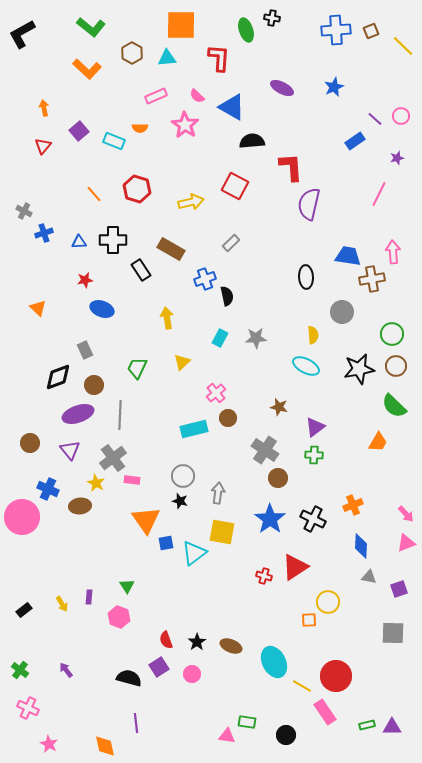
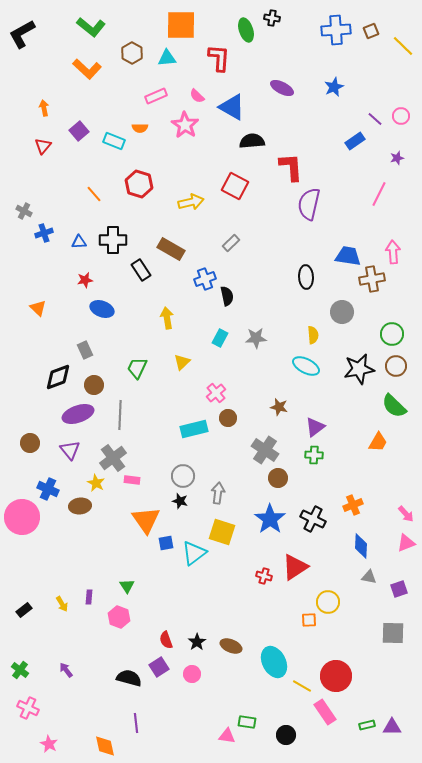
red hexagon at (137, 189): moved 2 px right, 5 px up
yellow square at (222, 532): rotated 8 degrees clockwise
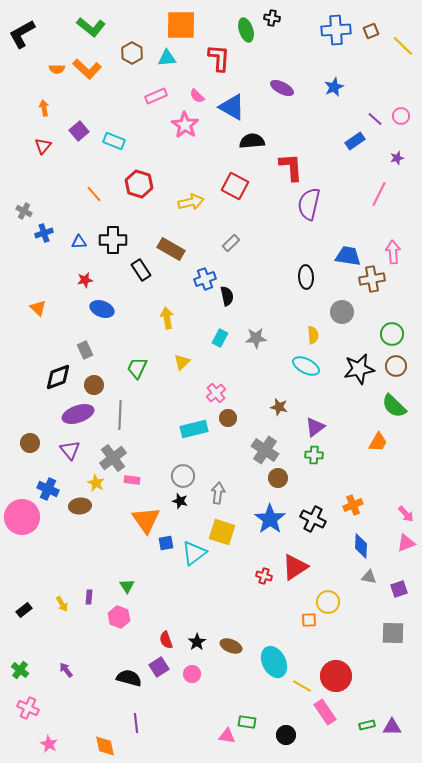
orange semicircle at (140, 128): moved 83 px left, 59 px up
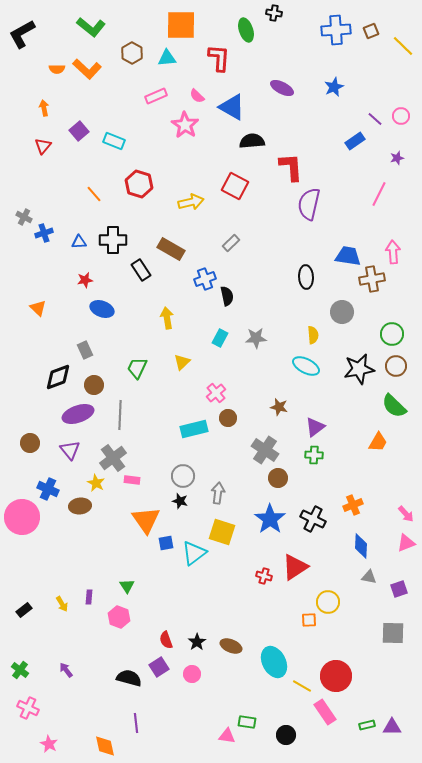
black cross at (272, 18): moved 2 px right, 5 px up
gray cross at (24, 211): moved 6 px down
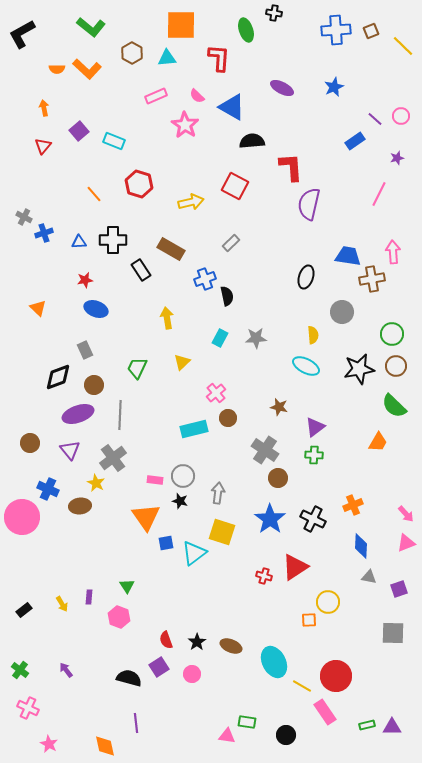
black ellipse at (306, 277): rotated 20 degrees clockwise
blue ellipse at (102, 309): moved 6 px left
pink rectangle at (132, 480): moved 23 px right
orange triangle at (146, 520): moved 3 px up
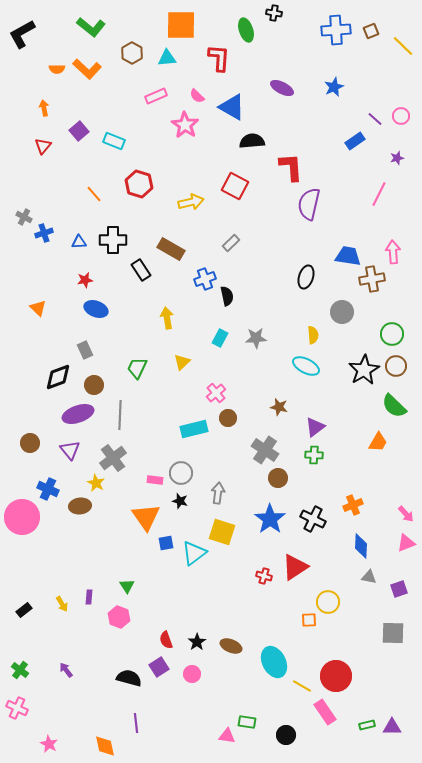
black star at (359, 369): moved 5 px right, 1 px down; rotated 20 degrees counterclockwise
gray circle at (183, 476): moved 2 px left, 3 px up
pink cross at (28, 708): moved 11 px left
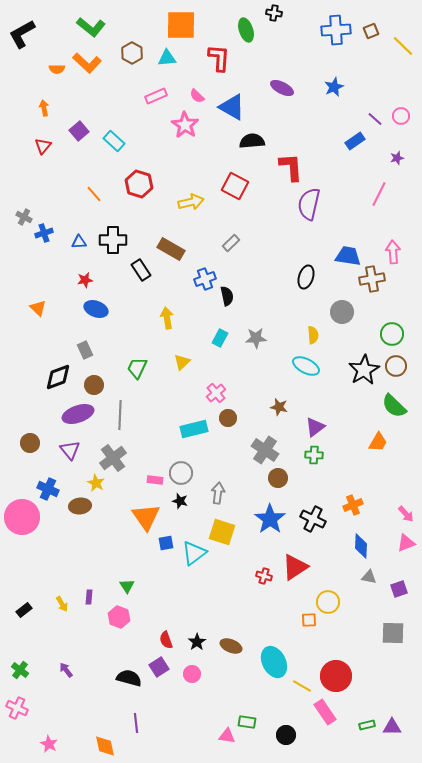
orange L-shape at (87, 69): moved 6 px up
cyan rectangle at (114, 141): rotated 20 degrees clockwise
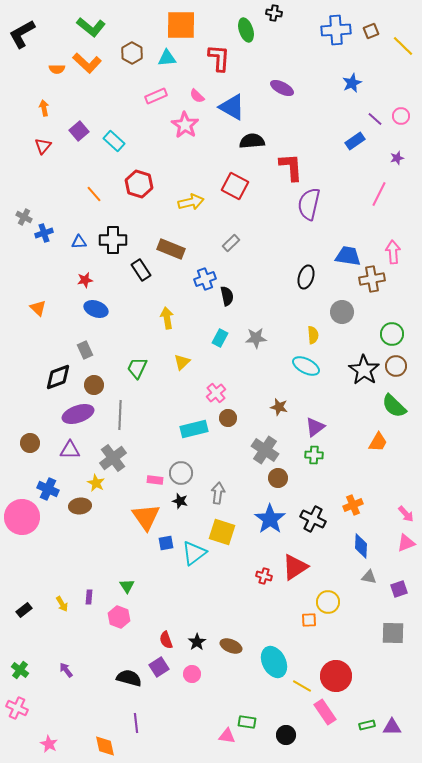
blue star at (334, 87): moved 18 px right, 4 px up
brown rectangle at (171, 249): rotated 8 degrees counterclockwise
black star at (364, 370): rotated 8 degrees counterclockwise
purple triangle at (70, 450): rotated 50 degrees counterclockwise
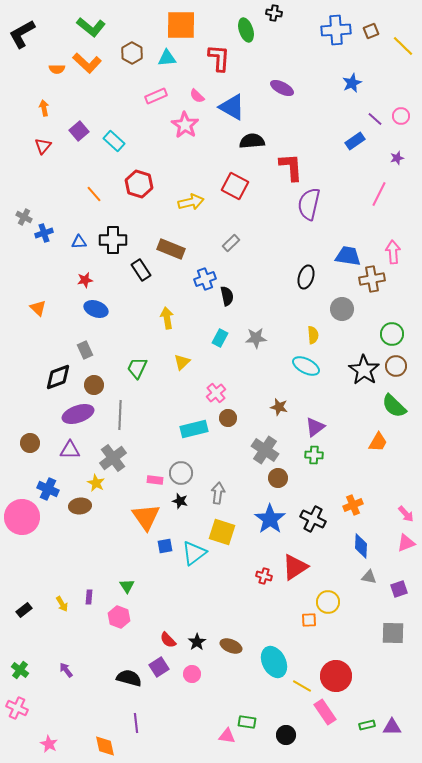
gray circle at (342, 312): moved 3 px up
blue square at (166, 543): moved 1 px left, 3 px down
red semicircle at (166, 640): moved 2 px right; rotated 24 degrees counterclockwise
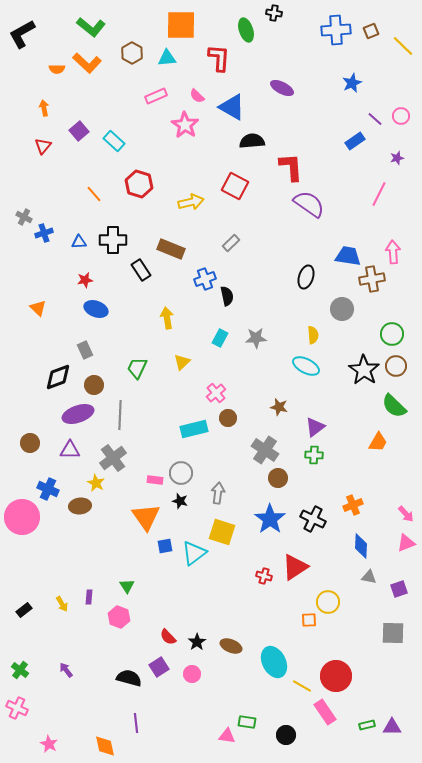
purple semicircle at (309, 204): rotated 112 degrees clockwise
red semicircle at (168, 640): moved 3 px up
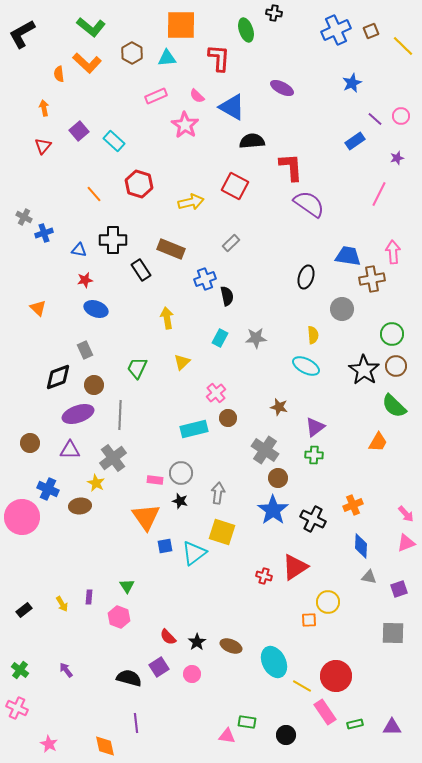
blue cross at (336, 30): rotated 20 degrees counterclockwise
orange semicircle at (57, 69): moved 2 px right, 5 px down; rotated 84 degrees clockwise
blue triangle at (79, 242): moved 8 px down; rotated 14 degrees clockwise
blue star at (270, 519): moved 3 px right, 9 px up
green rectangle at (367, 725): moved 12 px left, 1 px up
